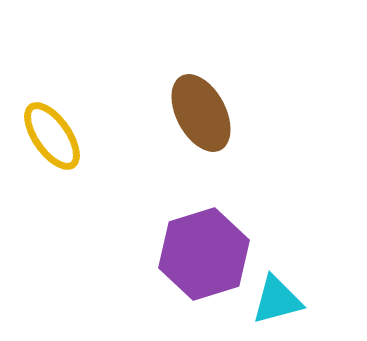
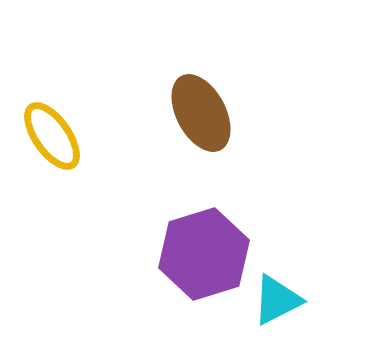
cyan triangle: rotated 12 degrees counterclockwise
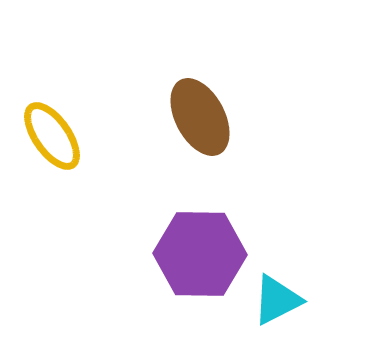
brown ellipse: moved 1 px left, 4 px down
purple hexagon: moved 4 px left; rotated 18 degrees clockwise
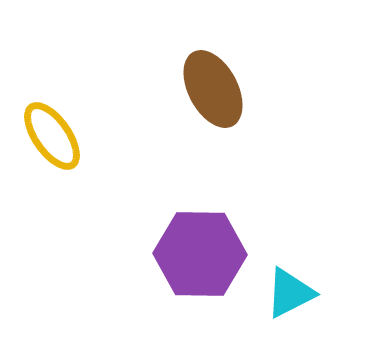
brown ellipse: moved 13 px right, 28 px up
cyan triangle: moved 13 px right, 7 px up
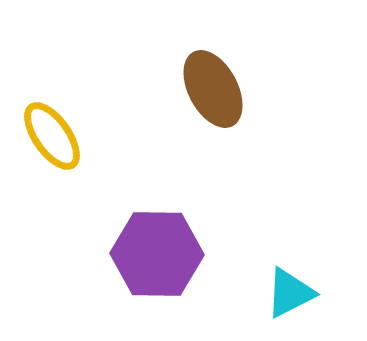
purple hexagon: moved 43 px left
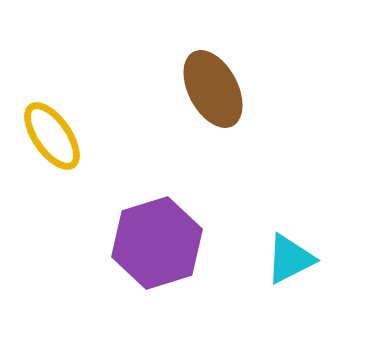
purple hexagon: moved 11 px up; rotated 18 degrees counterclockwise
cyan triangle: moved 34 px up
